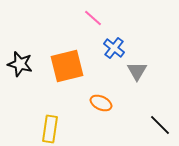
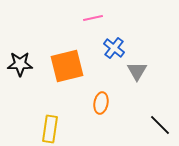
pink line: rotated 54 degrees counterclockwise
black star: rotated 15 degrees counterclockwise
orange ellipse: rotated 75 degrees clockwise
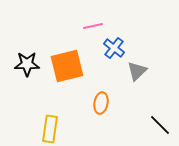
pink line: moved 8 px down
black star: moved 7 px right
gray triangle: rotated 15 degrees clockwise
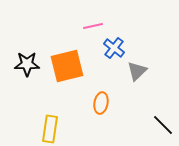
black line: moved 3 px right
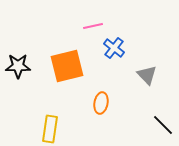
black star: moved 9 px left, 2 px down
gray triangle: moved 10 px right, 4 px down; rotated 30 degrees counterclockwise
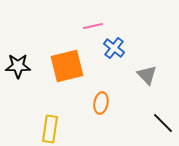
black line: moved 2 px up
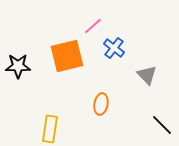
pink line: rotated 30 degrees counterclockwise
orange square: moved 10 px up
orange ellipse: moved 1 px down
black line: moved 1 px left, 2 px down
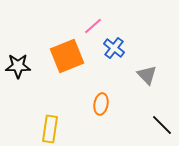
orange square: rotated 8 degrees counterclockwise
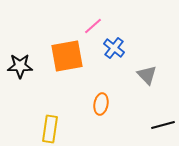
orange square: rotated 12 degrees clockwise
black star: moved 2 px right
black line: moved 1 px right; rotated 60 degrees counterclockwise
